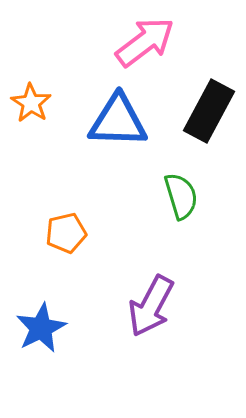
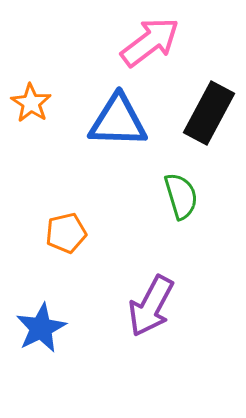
pink arrow: moved 5 px right
black rectangle: moved 2 px down
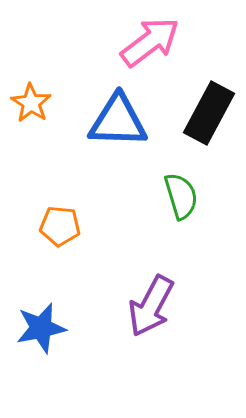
orange pentagon: moved 6 px left, 7 px up; rotated 18 degrees clockwise
blue star: rotated 15 degrees clockwise
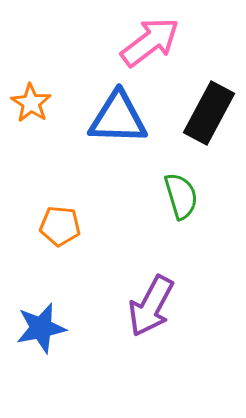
blue triangle: moved 3 px up
